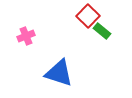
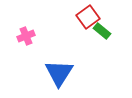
red square: moved 1 px down; rotated 10 degrees clockwise
blue triangle: rotated 44 degrees clockwise
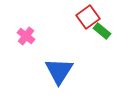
pink cross: rotated 30 degrees counterclockwise
blue triangle: moved 2 px up
